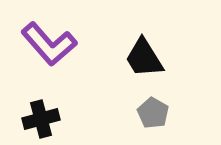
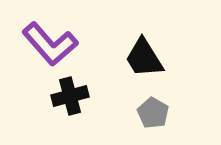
purple L-shape: moved 1 px right
black cross: moved 29 px right, 23 px up
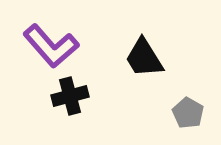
purple L-shape: moved 1 px right, 2 px down
gray pentagon: moved 35 px right
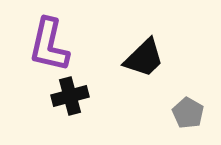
purple L-shape: moved 2 px left, 1 px up; rotated 54 degrees clockwise
black trapezoid: rotated 102 degrees counterclockwise
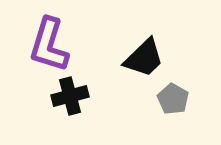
purple L-shape: rotated 4 degrees clockwise
gray pentagon: moved 15 px left, 14 px up
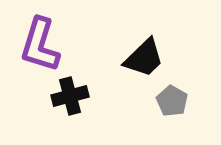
purple L-shape: moved 9 px left
gray pentagon: moved 1 px left, 2 px down
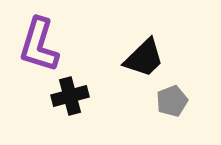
purple L-shape: moved 1 px left
gray pentagon: rotated 20 degrees clockwise
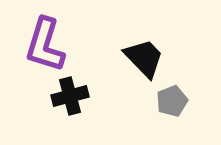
purple L-shape: moved 6 px right
black trapezoid: rotated 90 degrees counterclockwise
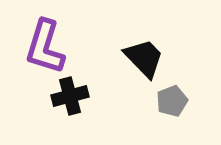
purple L-shape: moved 2 px down
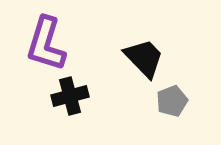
purple L-shape: moved 1 px right, 3 px up
